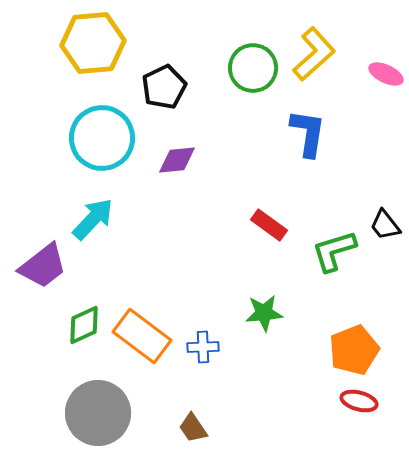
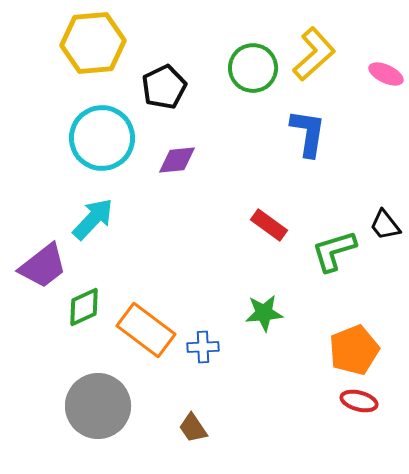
green diamond: moved 18 px up
orange rectangle: moved 4 px right, 6 px up
gray circle: moved 7 px up
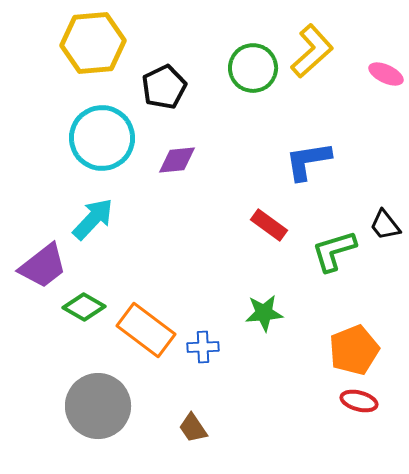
yellow L-shape: moved 2 px left, 3 px up
blue L-shape: moved 28 px down; rotated 108 degrees counterclockwise
green diamond: rotated 54 degrees clockwise
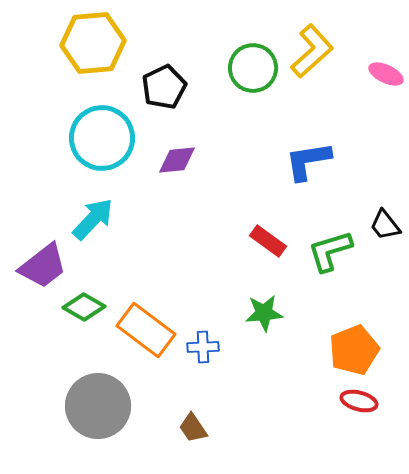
red rectangle: moved 1 px left, 16 px down
green L-shape: moved 4 px left
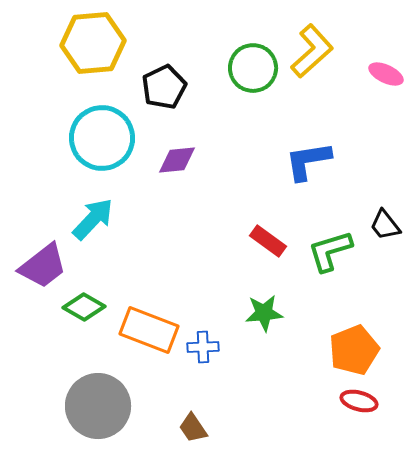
orange rectangle: moved 3 px right; rotated 16 degrees counterclockwise
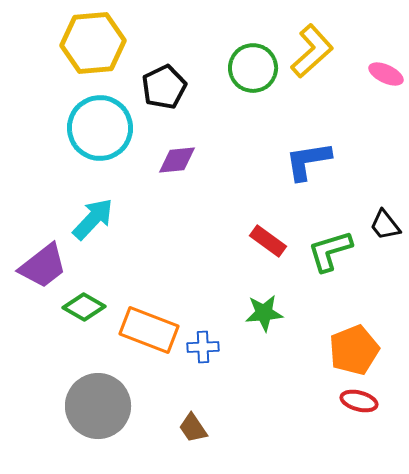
cyan circle: moved 2 px left, 10 px up
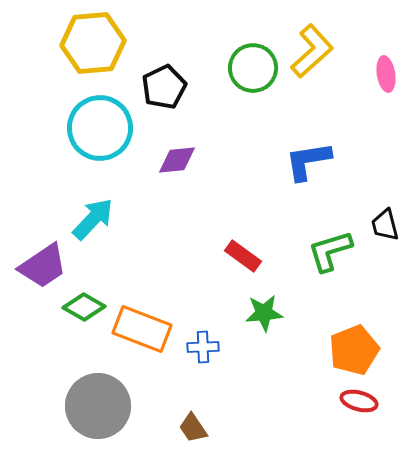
pink ellipse: rotated 56 degrees clockwise
black trapezoid: rotated 24 degrees clockwise
red rectangle: moved 25 px left, 15 px down
purple trapezoid: rotated 4 degrees clockwise
orange rectangle: moved 7 px left, 1 px up
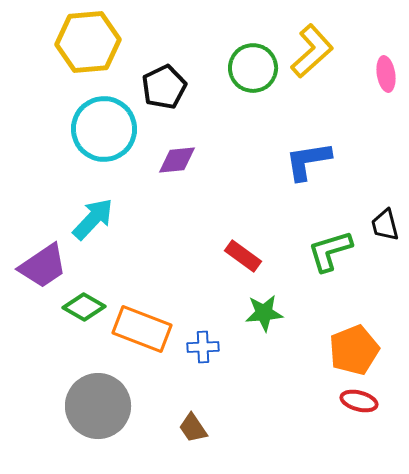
yellow hexagon: moved 5 px left, 1 px up
cyan circle: moved 4 px right, 1 px down
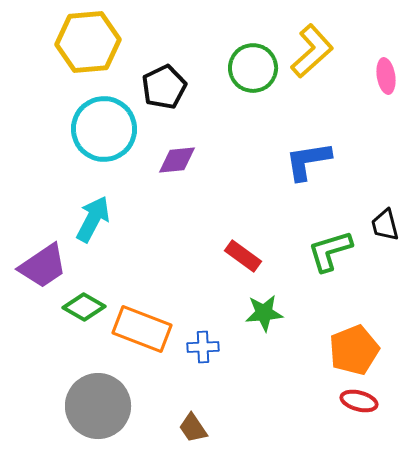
pink ellipse: moved 2 px down
cyan arrow: rotated 15 degrees counterclockwise
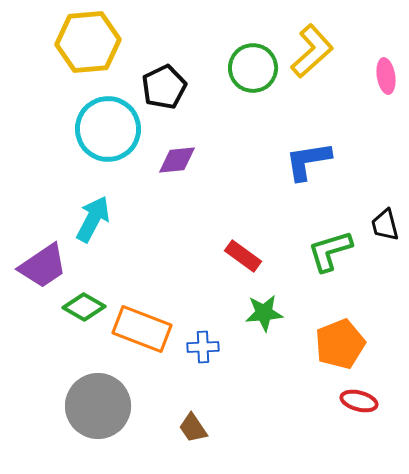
cyan circle: moved 4 px right
orange pentagon: moved 14 px left, 6 px up
